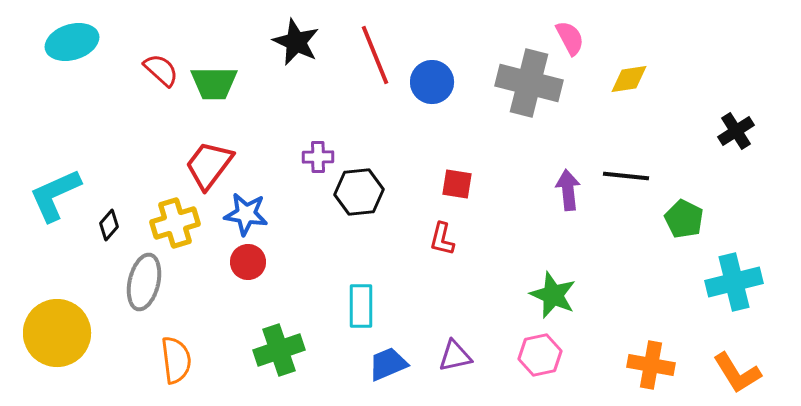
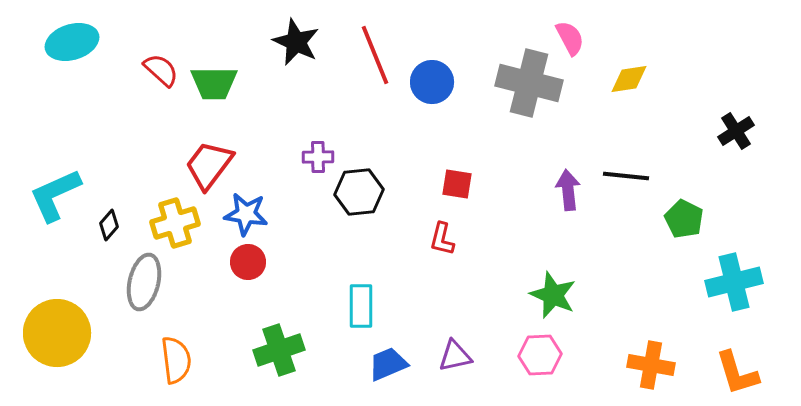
pink hexagon: rotated 9 degrees clockwise
orange L-shape: rotated 15 degrees clockwise
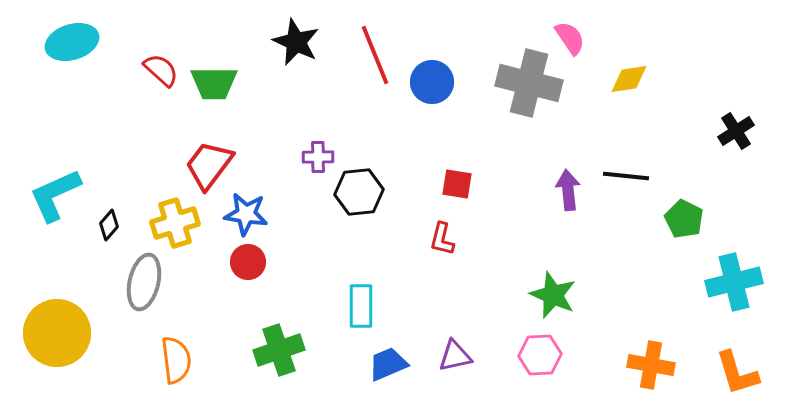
pink semicircle: rotated 6 degrees counterclockwise
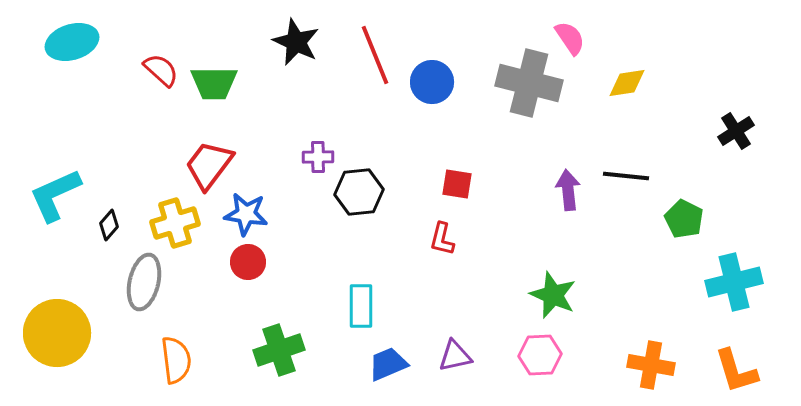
yellow diamond: moved 2 px left, 4 px down
orange L-shape: moved 1 px left, 2 px up
